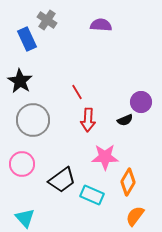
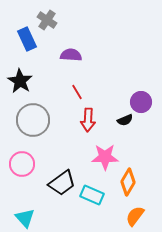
purple semicircle: moved 30 px left, 30 px down
black trapezoid: moved 3 px down
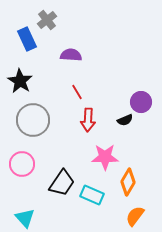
gray cross: rotated 18 degrees clockwise
black trapezoid: rotated 20 degrees counterclockwise
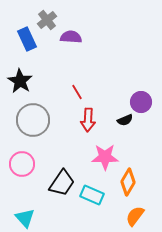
purple semicircle: moved 18 px up
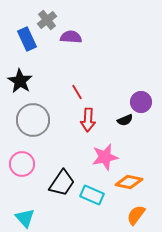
pink star: rotated 12 degrees counterclockwise
orange diamond: moved 1 px right; rotated 72 degrees clockwise
orange semicircle: moved 1 px right, 1 px up
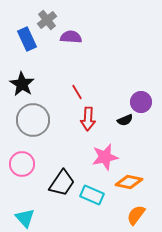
black star: moved 2 px right, 3 px down
red arrow: moved 1 px up
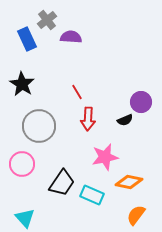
gray circle: moved 6 px right, 6 px down
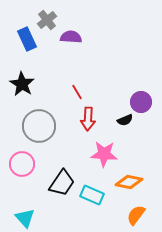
pink star: moved 1 px left, 3 px up; rotated 16 degrees clockwise
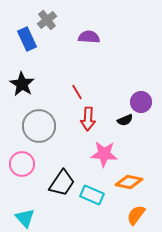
purple semicircle: moved 18 px right
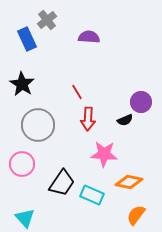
gray circle: moved 1 px left, 1 px up
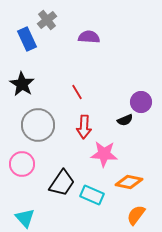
red arrow: moved 4 px left, 8 px down
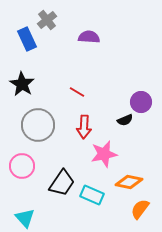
red line: rotated 28 degrees counterclockwise
pink star: rotated 16 degrees counterclockwise
pink circle: moved 2 px down
orange semicircle: moved 4 px right, 6 px up
